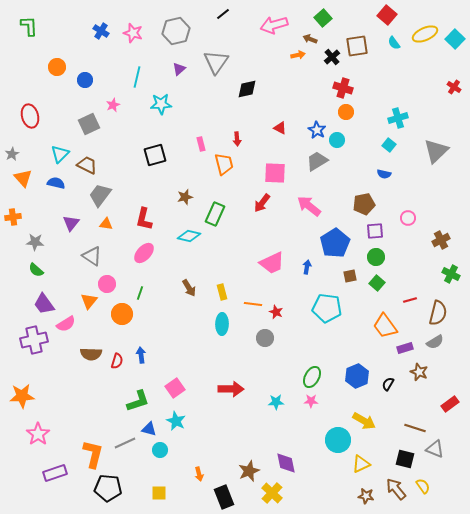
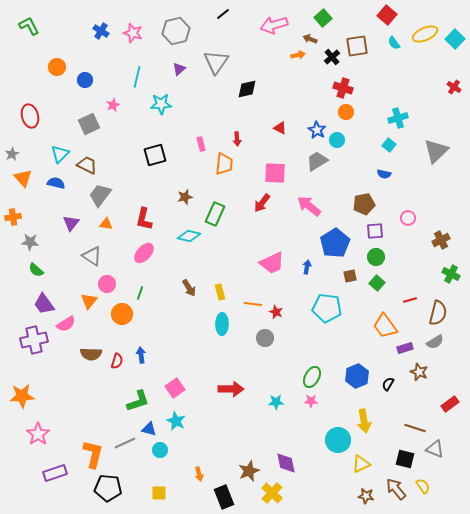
green L-shape at (29, 26): rotated 25 degrees counterclockwise
orange trapezoid at (224, 164): rotated 20 degrees clockwise
gray star at (35, 242): moved 5 px left
yellow rectangle at (222, 292): moved 2 px left
yellow arrow at (364, 421): rotated 50 degrees clockwise
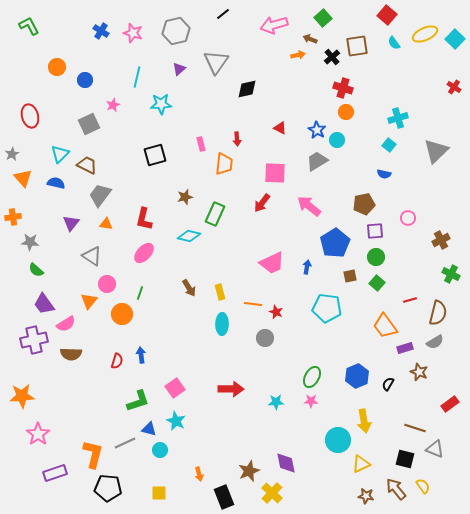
brown semicircle at (91, 354): moved 20 px left
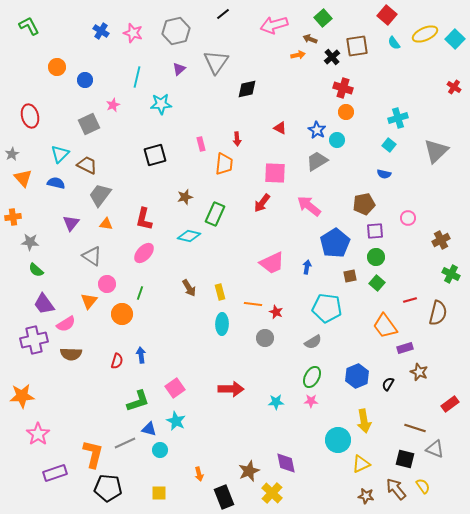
gray semicircle at (435, 342): moved 122 px left
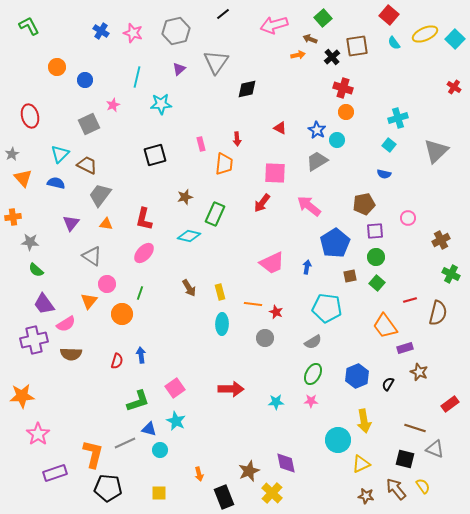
red square at (387, 15): moved 2 px right
green ellipse at (312, 377): moved 1 px right, 3 px up
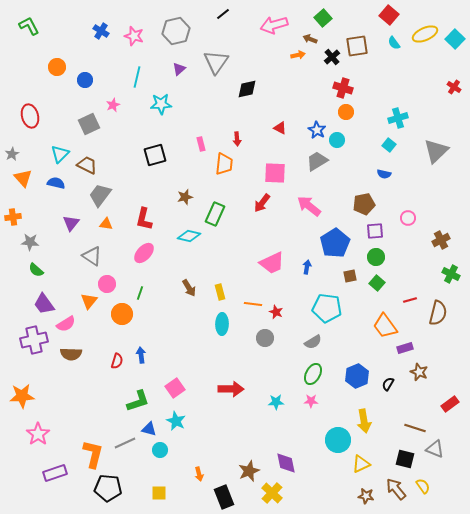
pink star at (133, 33): moved 1 px right, 3 px down
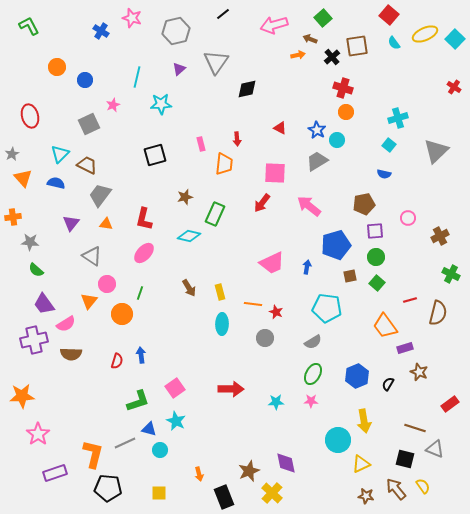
pink star at (134, 36): moved 2 px left, 18 px up
brown cross at (441, 240): moved 1 px left, 4 px up
blue pentagon at (335, 243): moved 1 px right, 2 px down; rotated 16 degrees clockwise
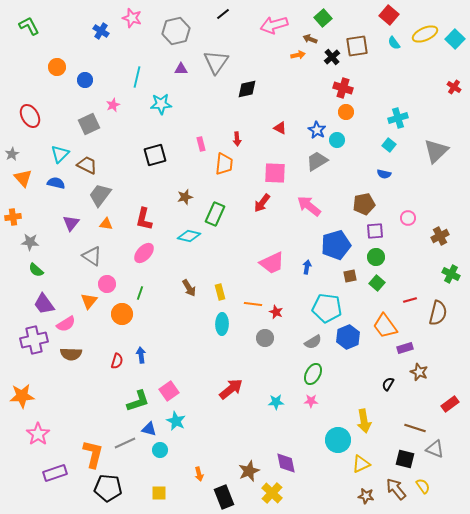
purple triangle at (179, 69): moved 2 px right; rotated 40 degrees clockwise
red ellipse at (30, 116): rotated 15 degrees counterclockwise
blue hexagon at (357, 376): moved 9 px left, 39 px up
pink square at (175, 388): moved 6 px left, 3 px down
red arrow at (231, 389): rotated 40 degrees counterclockwise
